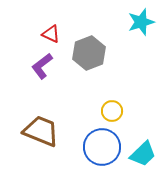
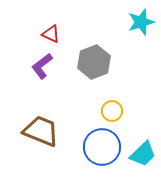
gray hexagon: moved 5 px right, 9 px down
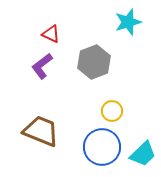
cyan star: moved 13 px left
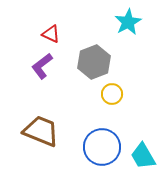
cyan star: rotated 12 degrees counterclockwise
yellow circle: moved 17 px up
cyan trapezoid: moved 2 px down; rotated 104 degrees clockwise
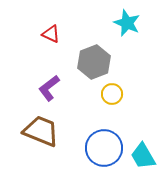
cyan star: moved 1 px left, 1 px down; rotated 20 degrees counterclockwise
purple L-shape: moved 7 px right, 22 px down
blue circle: moved 2 px right, 1 px down
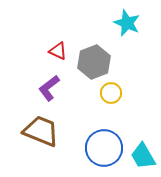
red triangle: moved 7 px right, 17 px down
yellow circle: moved 1 px left, 1 px up
